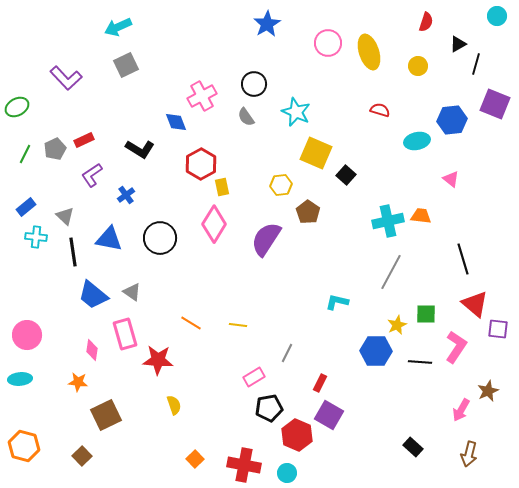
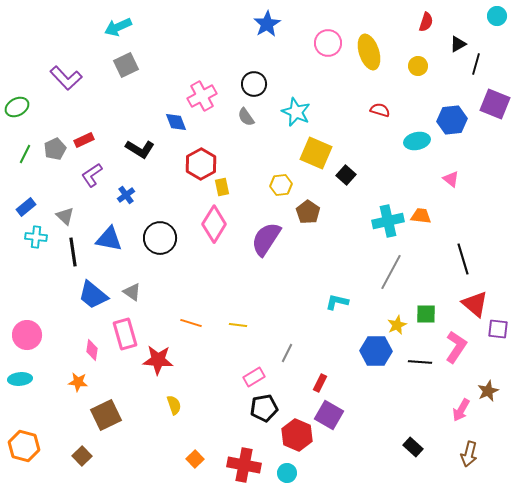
orange line at (191, 323): rotated 15 degrees counterclockwise
black pentagon at (269, 408): moved 5 px left
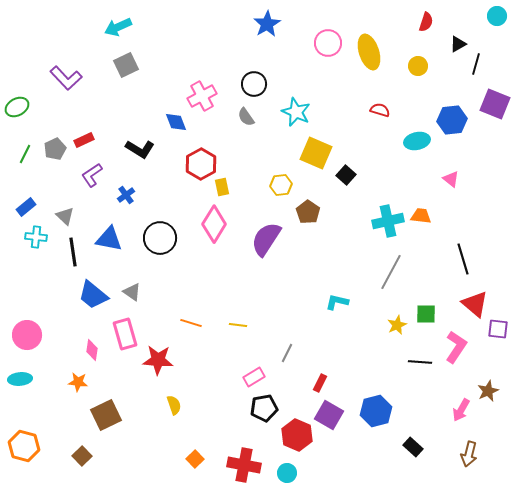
blue hexagon at (376, 351): moved 60 px down; rotated 16 degrees counterclockwise
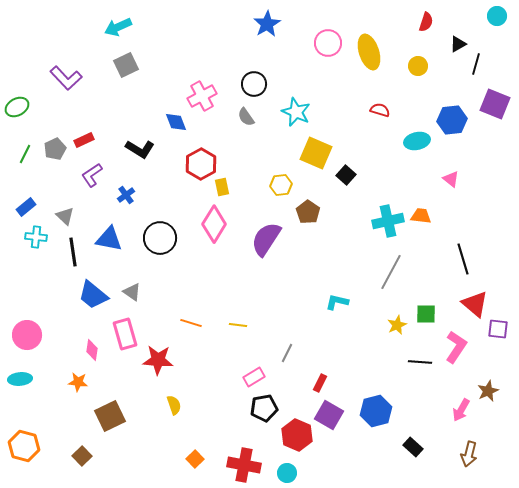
brown square at (106, 415): moved 4 px right, 1 px down
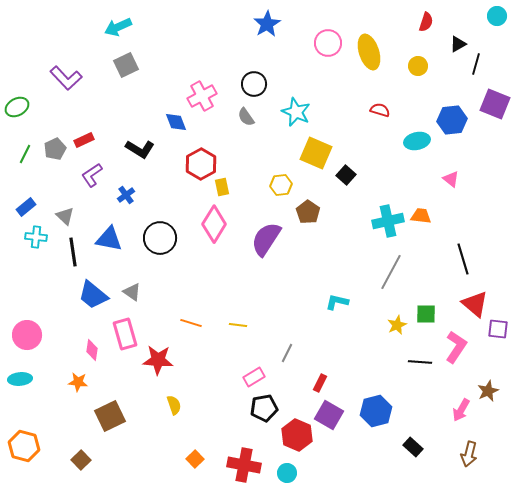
brown square at (82, 456): moved 1 px left, 4 px down
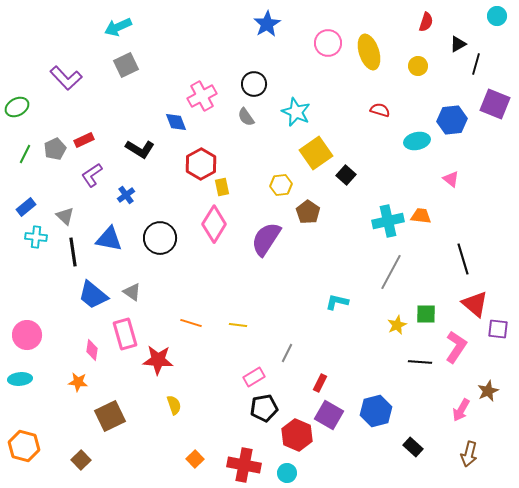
yellow square at (316, 153): rotated 32 degrees clockwise
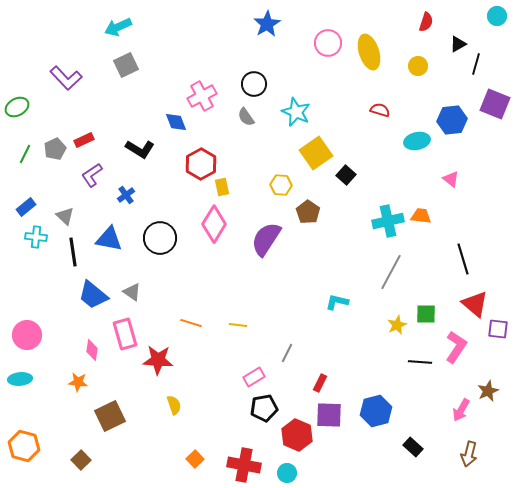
yellow hexagon at (281, 185): rotated 10 degrees clockwise
purple square at (329, 415): rotated 28 degrees counterclockwise
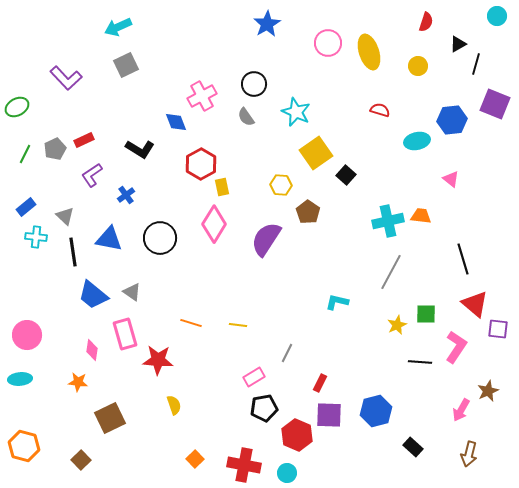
brown square at (110, 416): moved 2 px down
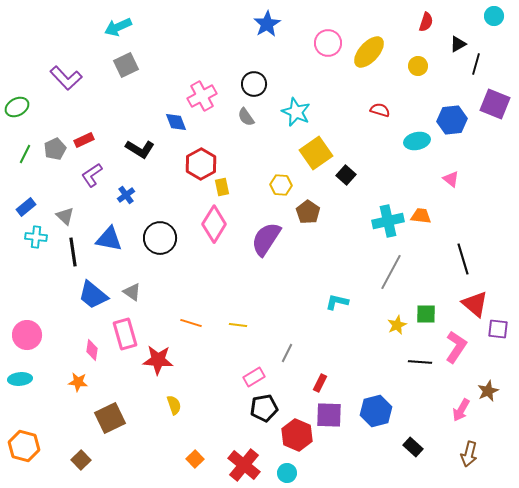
cyan circle at (497, 16): moved 3 px left
yellow ellipse at (369, 52): rotated 60 degrees clockwise
red cross at (244, 465): rotated 28 degrees clockwise
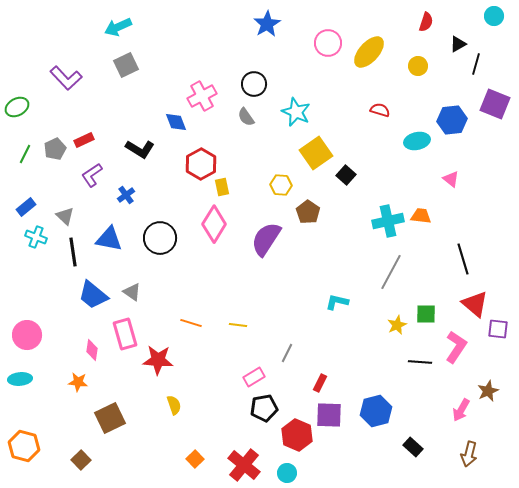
cyan cross at (36, 237): rotated 15 degrees clockwise
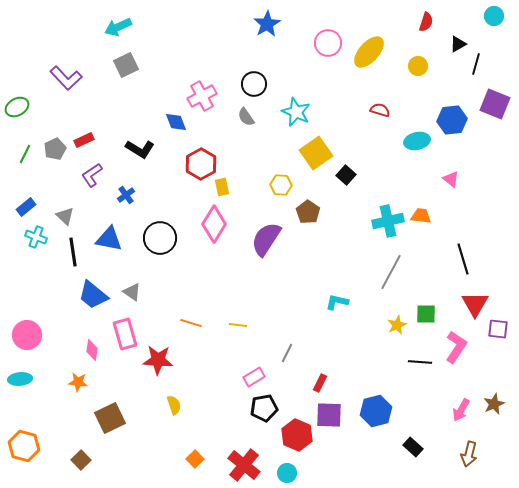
red triangle at (475, 304): rotated 20 degrees clockwise
brown star at (488, 391): moved 6 px right, 13 px down
